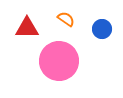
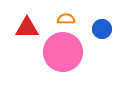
orange semicircle: rotated 36 degrees counterclockwise
pink circle: moved 4 px right, 9 px up
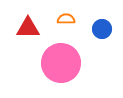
red triangle: moved 1 px right
pink circle: moved 2 px left, 11 px down
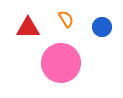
orange semicircle: rotated 60 degrees clockwise
blue circle: moved 2 px up
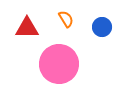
red triangle: moved 1 px left
pink circle: moved 2 px left, 1 px down
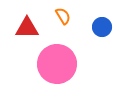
orange semicircle: moved 3 px left, 3 px up
pink circle: moved 2 px left
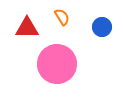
orange semicircle: moved 1 px left, 1 px down
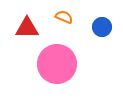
orange semicircle: moved 2 px right; rotated 36 degrees counterclockwise
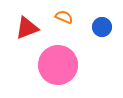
red triangle: rotated 20 degrees counterclockwise
pink circle: moved 1 px right, 1 px down
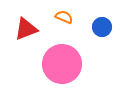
red triangle: moved 1 px left, 1 px down
pink circle: moved 4 px right, 1 px up
